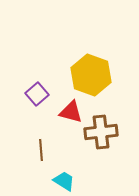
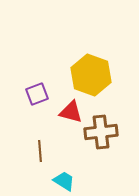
purple square: rotated 20 degrees clockwise
brown line: moved 1 px left, 1 px down
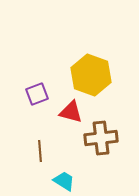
brown cross: moved 6 px down
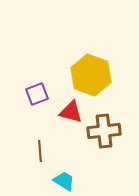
brown cross: moved 3 px right, 7 px up
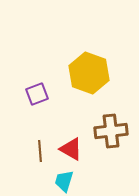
yellow hexagon: moved 2 px left, 2 px up
red triangle: moved 37 px down; rotated 15 degrees clockwise
brown cross: moved 7 px right
cyan trapezoid: rotated 105 degrees counterclockwise
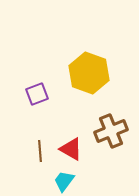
brown cross: rotated 16 degrees counterclockwise
cyan trapezoid: rotated 20 degrees clockwise
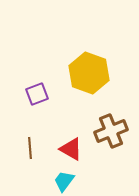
brown line: moved 10 px left, 3 px up
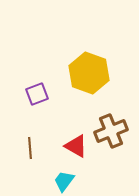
red triangle: moved 5 px right, 3 px up
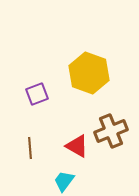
red triangle: moved 1 px right
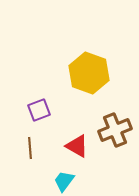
purple square: moved 2 px right, 16 px down
brown cross: moved 4 px right, 1 px up
